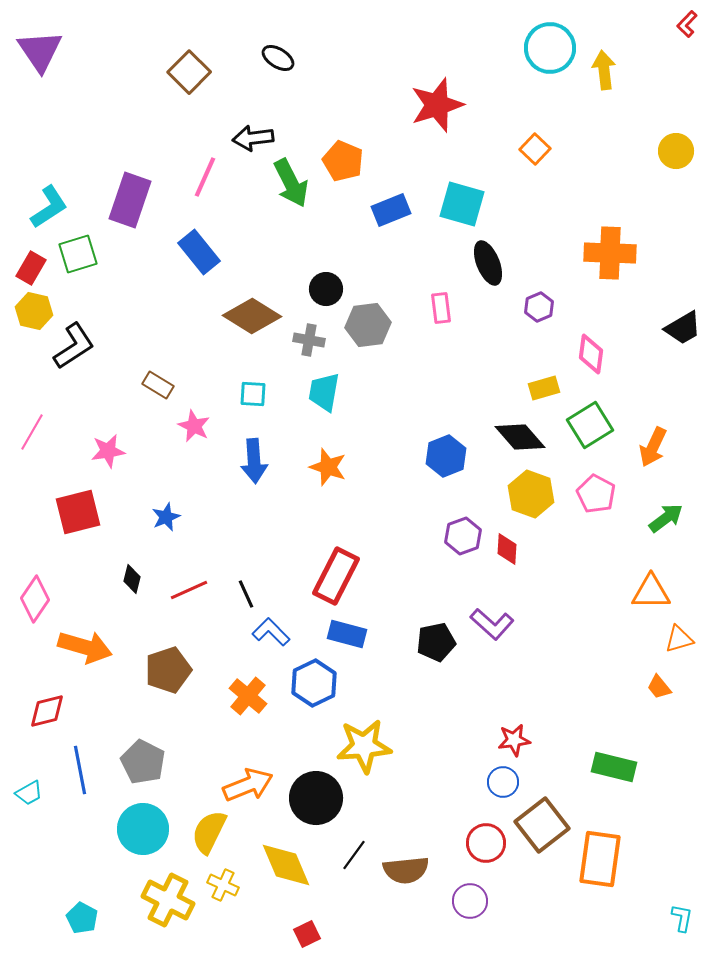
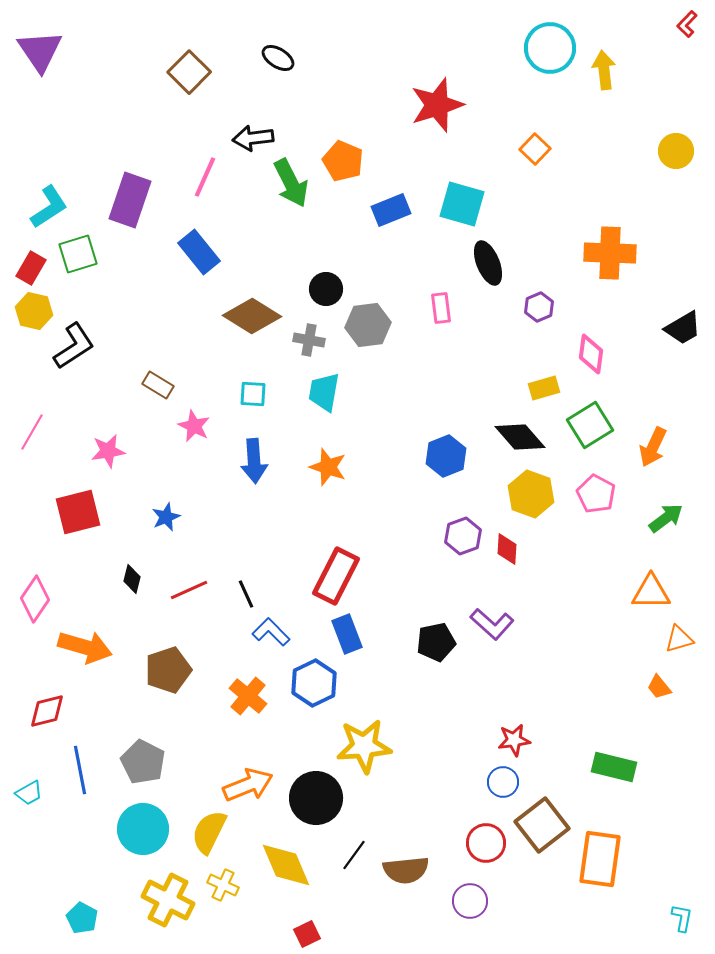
blue rectangle at (347, 634): rotated 54 degrees clockwise
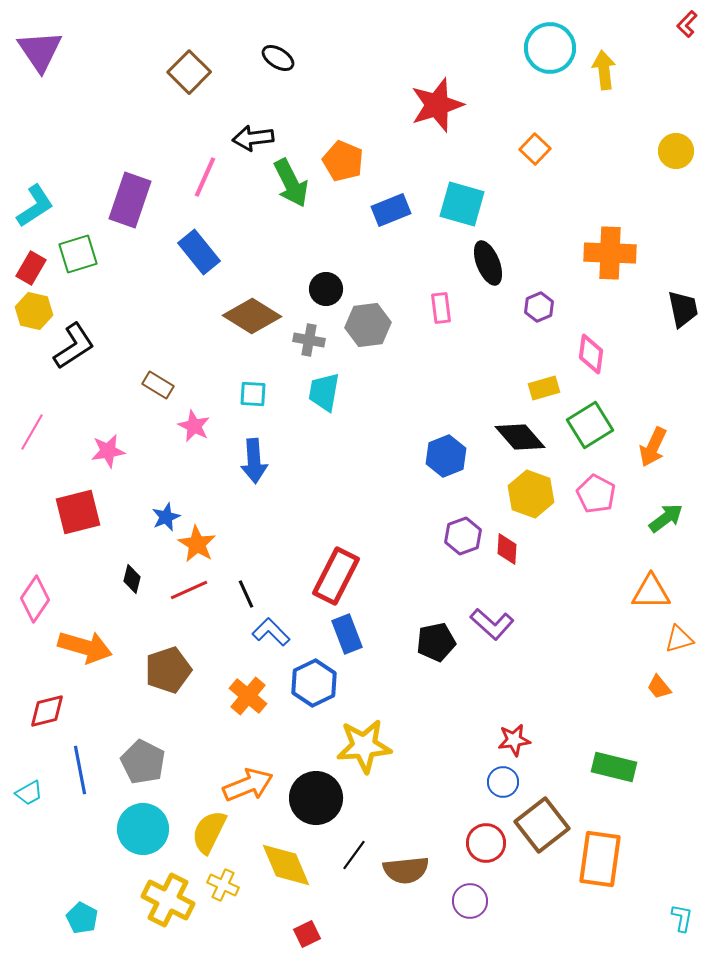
cyan L-shape at (49, 207): moved 14 px left, 1 px up
black trapezoid at (683, 328): moved 19 px up; rotated 72 degrees counterclockwise
orange star at (328, 467): moved 131 px left, 77 px down; rotated 12 degrees clockwise
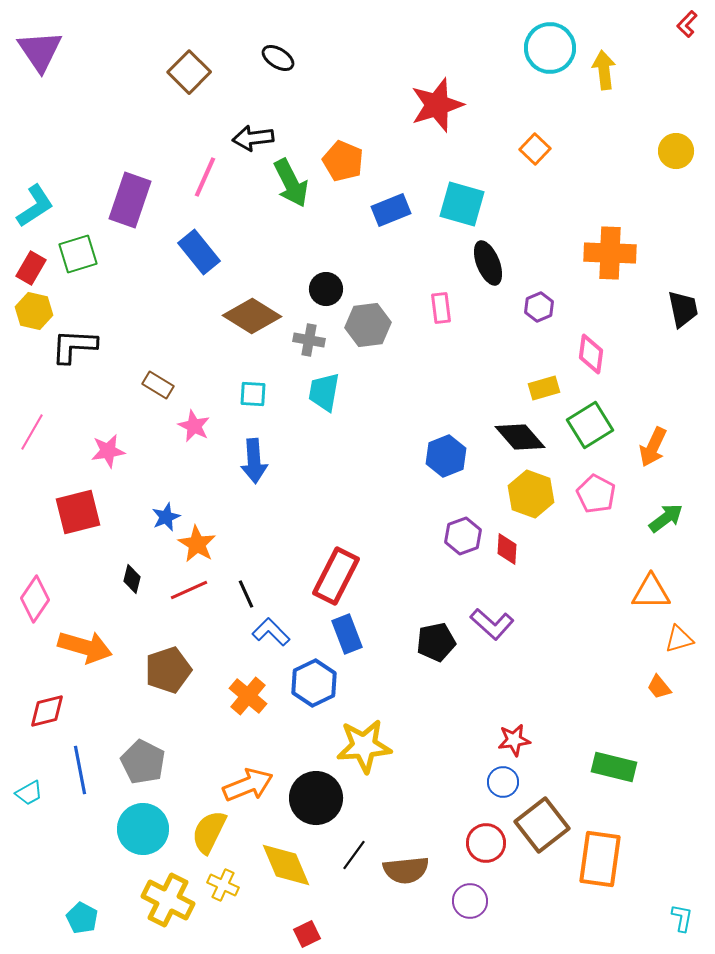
black L-shape at (74, 346): rotated 144 degrees counterclockwise
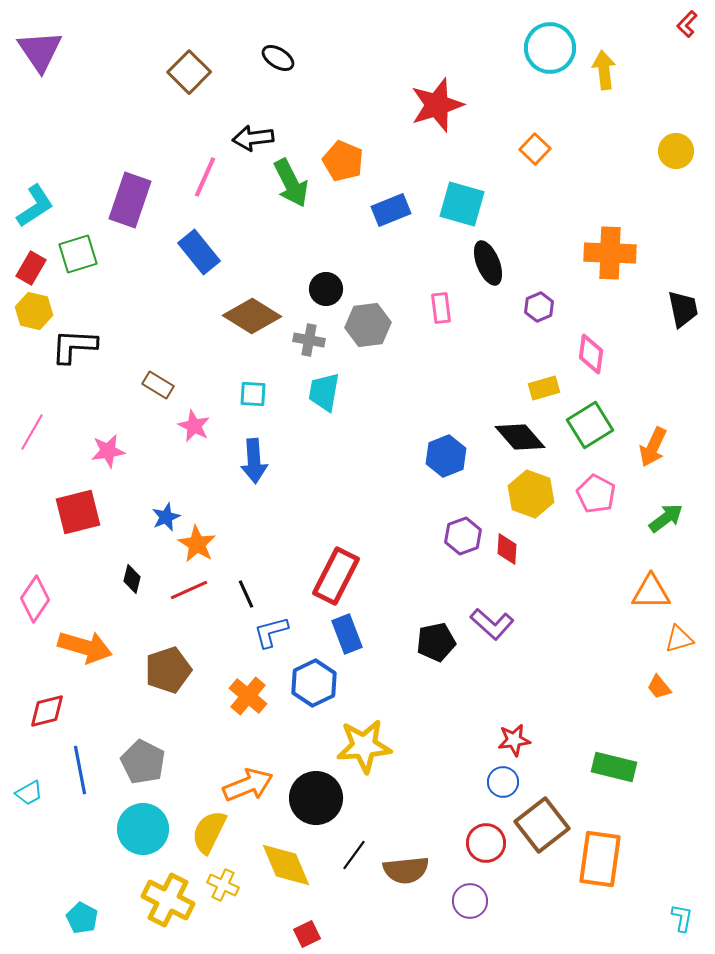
blue L-shape at (271, 632): rotated 60 degrees counterclockwise
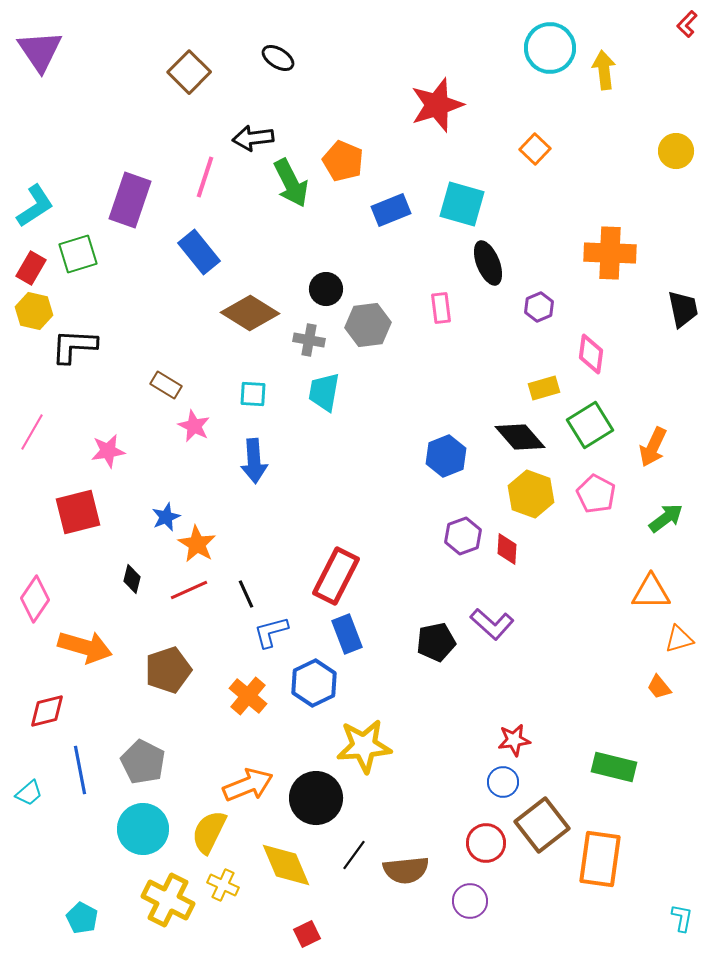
pink line at (205, 177): rotated 6 degrees counterclockwise
brown diamond at (252, 316): moved 2 px left, 3 px up
brown rectangle at (158, 385): moved 8 px right
cyan trapezoid at (29, 793): rotated 12 degrees counterclockwise
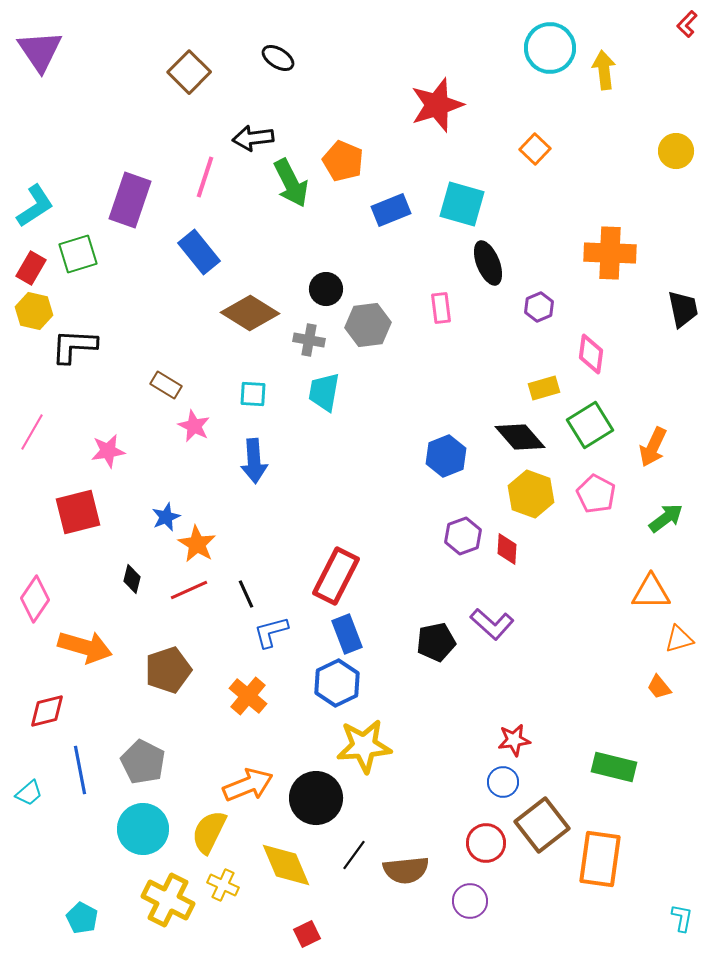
blue hexagon at (314, 683): moved 23 px right
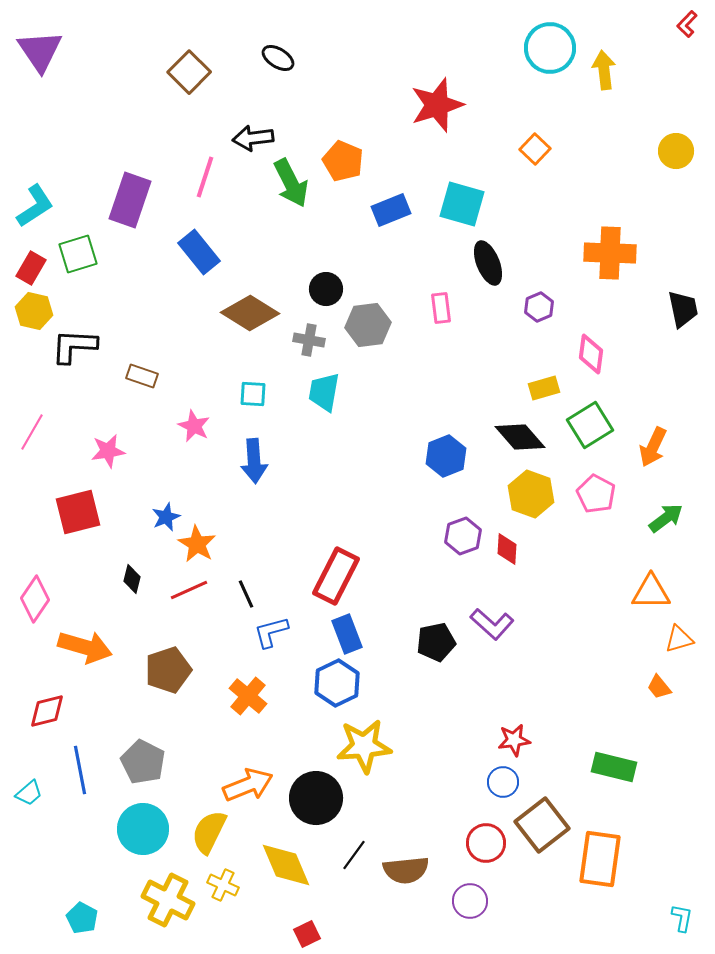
brown rectangle at (166, 385): moved 24 px left, 9 px up; rotated 12 degrees counterclockwise
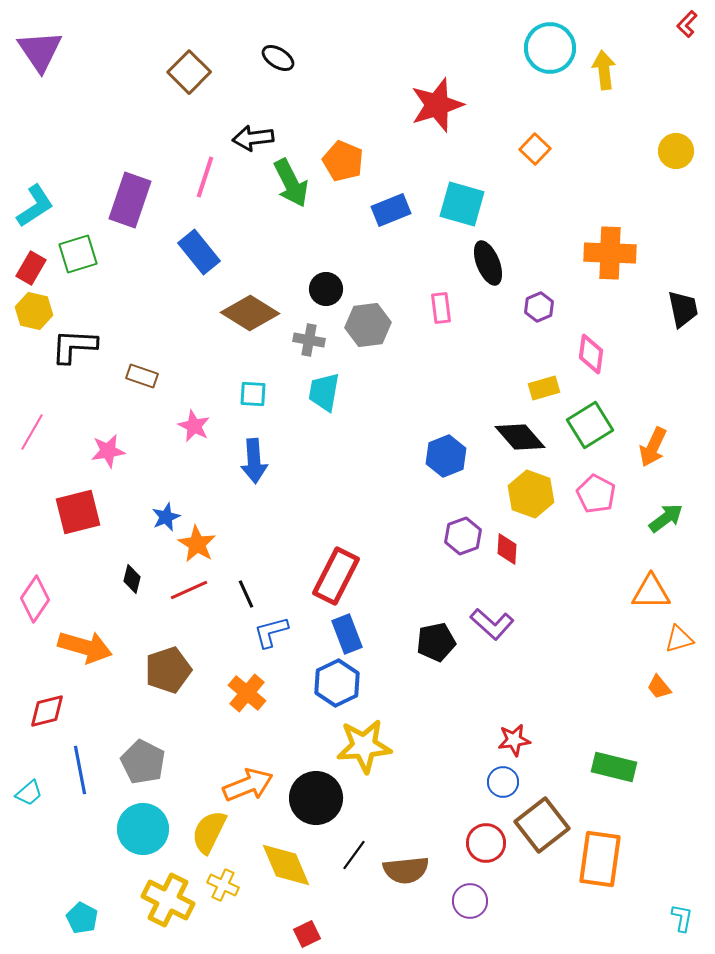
orange cross at (248, 696): moved 1 px left, 3 px up
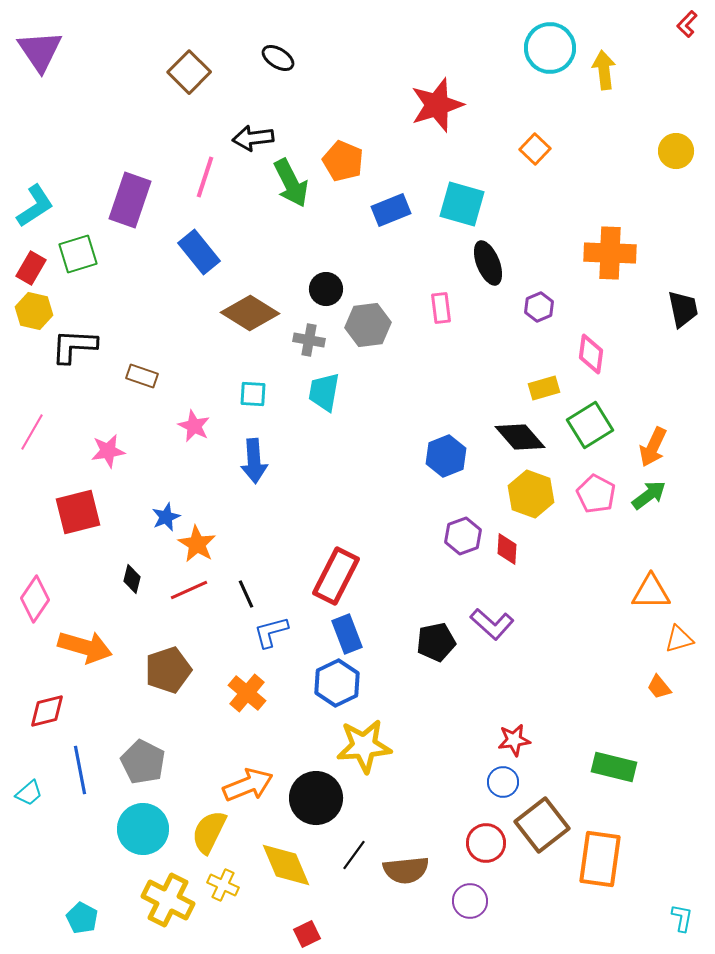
green arrow at (666, 518): moved 17 px left, 23 px up
